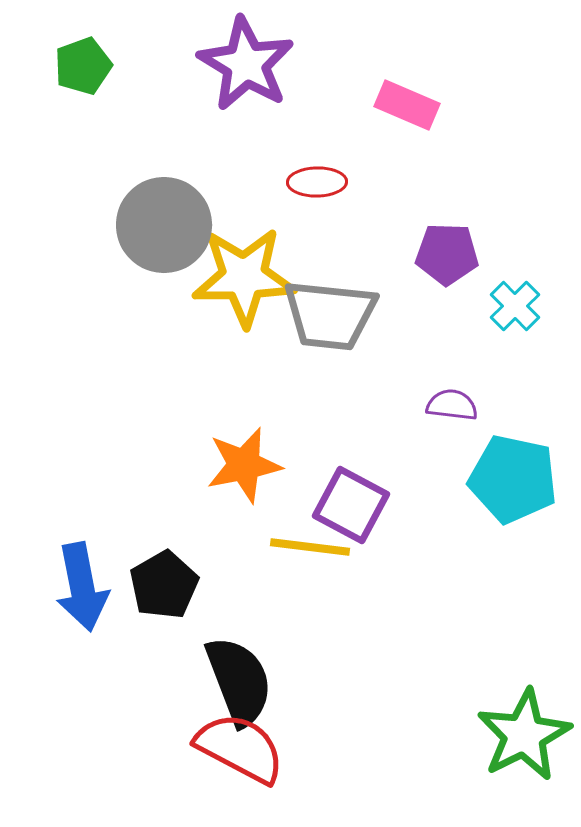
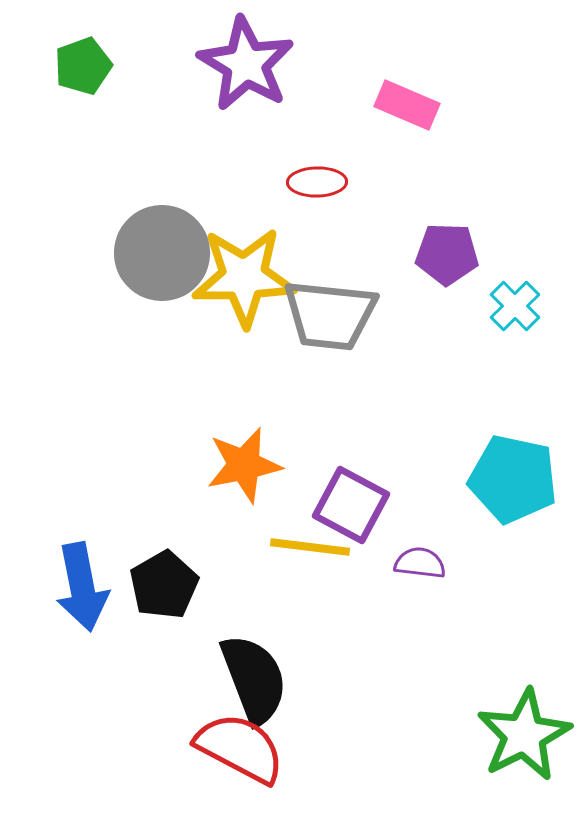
gray circle: moved 2 px left, 28 px down
purple semicircle: moved 32 px left, 158 px down
black semicircle: moved 15 px right, 2 px up
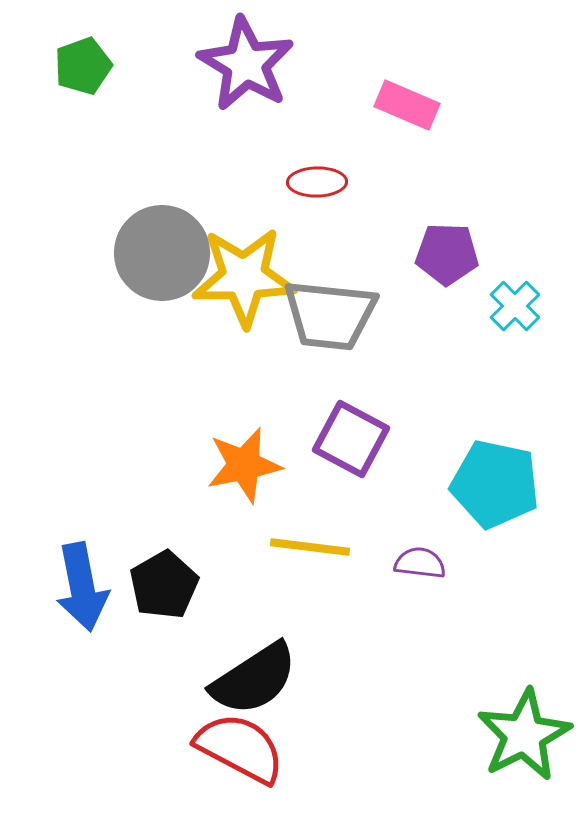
cyan pentagon: moved 18 px left, 5 px down
purple square: moved 66 px up
black semicircle: rotated 78 degrees clockwise
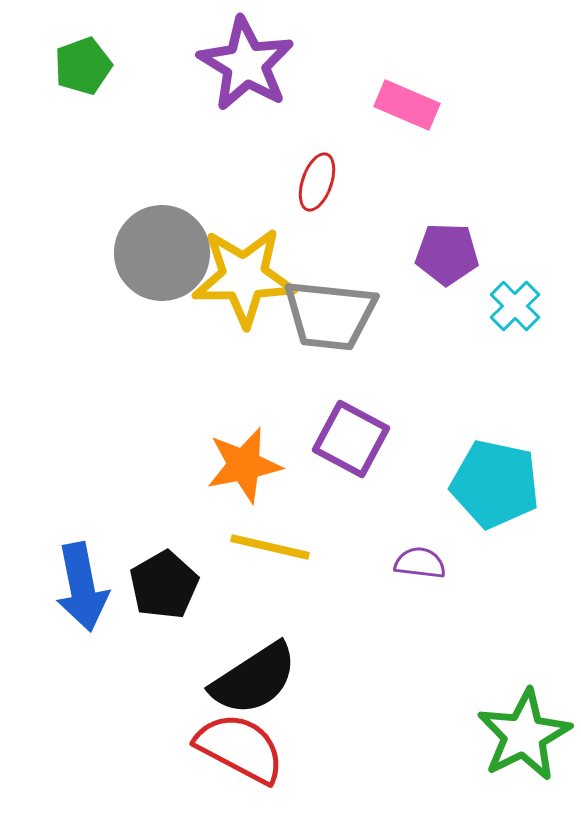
red ellipse: rotated 70 degrees counterclockwise
yellow line: moved 40 px left; rotated 6 degrees clockwise
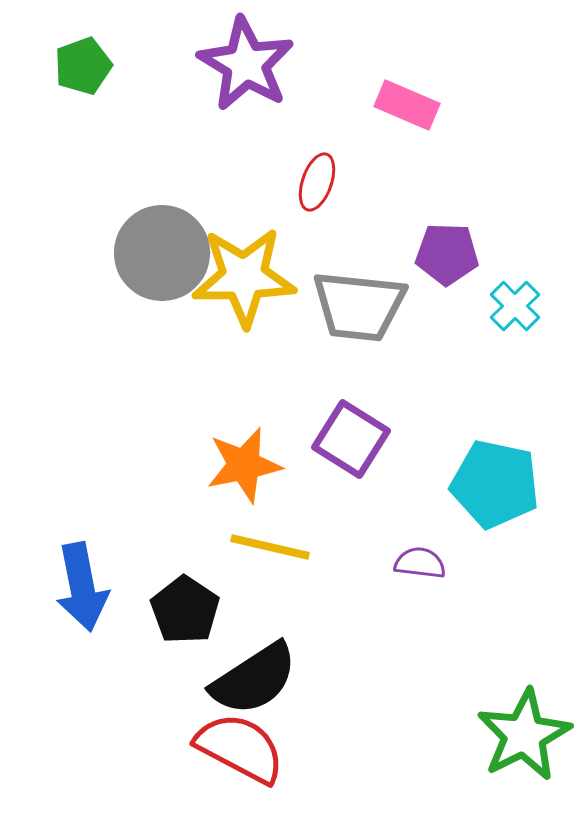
gray trapezoid: moved 29 px right, 9 px up
purple square: rotated 4 degrees clockwise
black pentagon: moved 21 px right, 25 px down; rotated 8 degrees counterclockwise
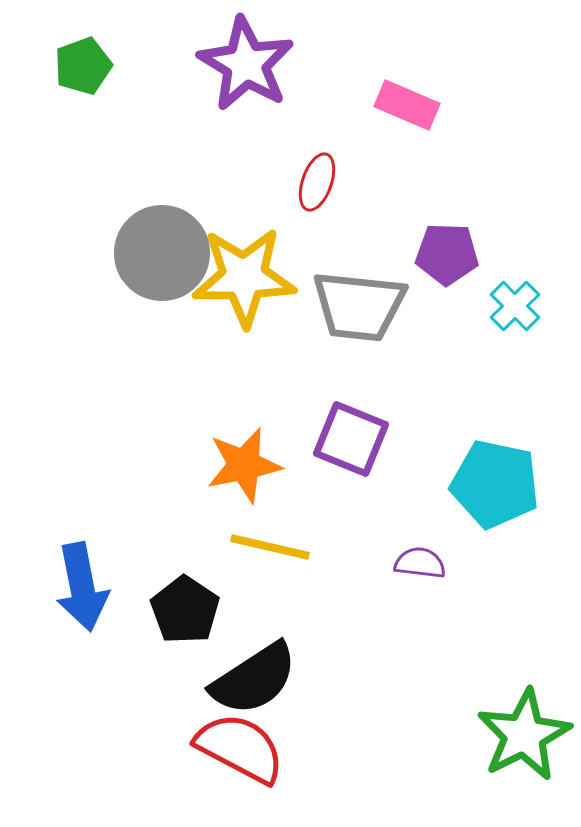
purple square: rotated 10 degrees counterclockwise
